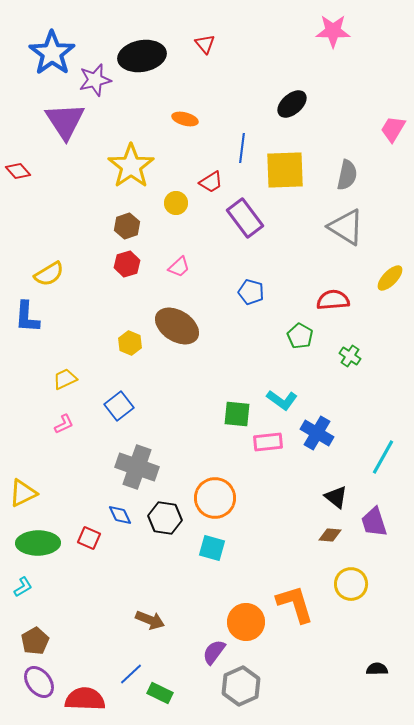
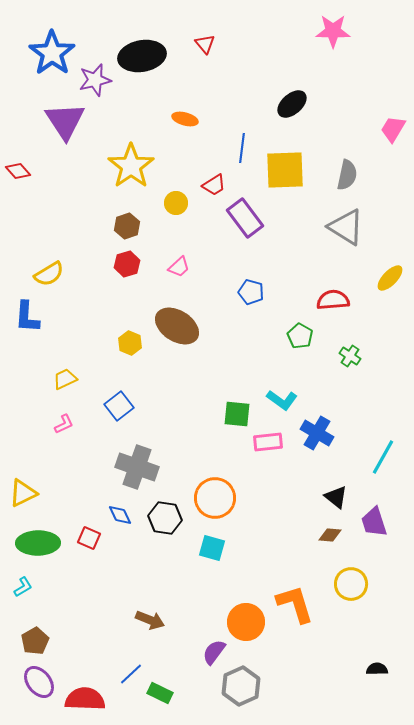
red trapezoid at (211, 182): moved 3 px right, 3 px down
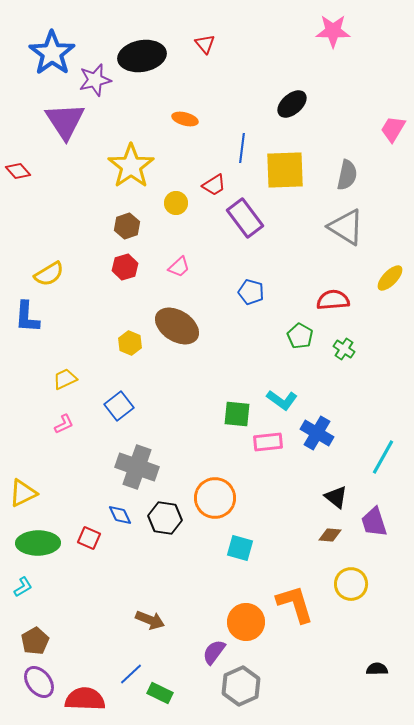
red hexagon at (127, 264): moved 2 px left, 3 px down
green cross at (350, 356): moved 6 px left, 7 px up
cyan square at (212, 548): moved 28 px right
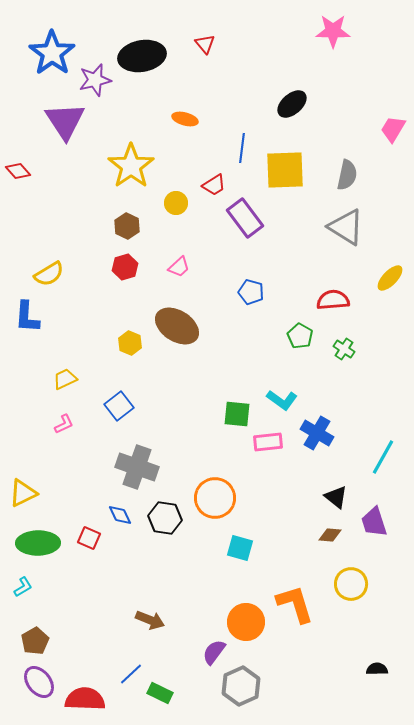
brown hexagon at (127, 226): rotated 15 degrees counterclockwise
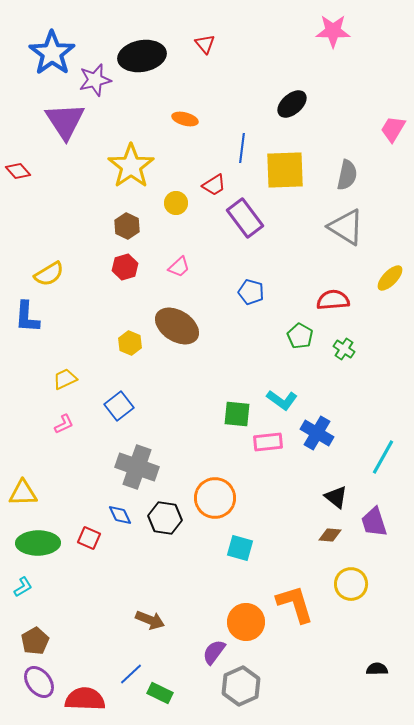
yellow triangle at (23, 493): rotated 24 degrees clockwise
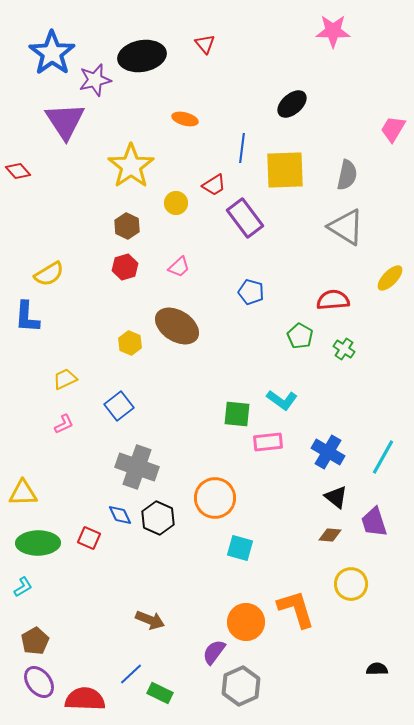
blue cross at (317, 433): moved 11 px right, 19 px down
black hexagon at (165, 518): moved 7 px left; rotated 16 degrees clockwise
orange L-shape at (295, 604): moved 1 px right, 5 px down
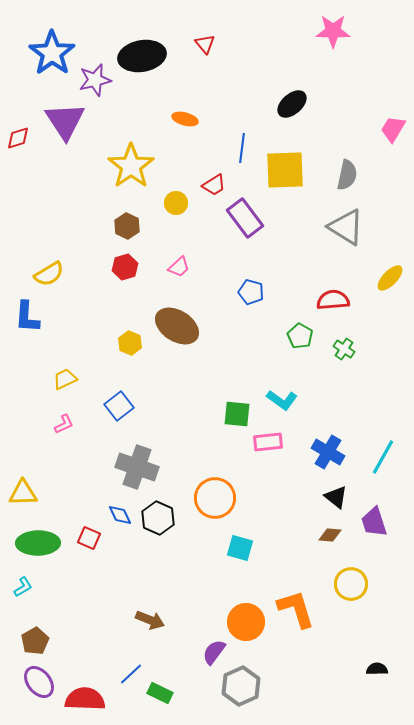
red diamond at (18, 171): moved 33 px up; rotated 65 degrees counterclockwise
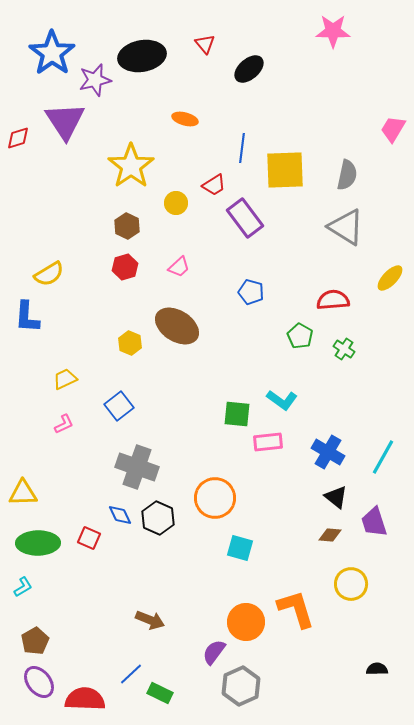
black ellipse at (292, 104): moved 43 px left, 35 px up
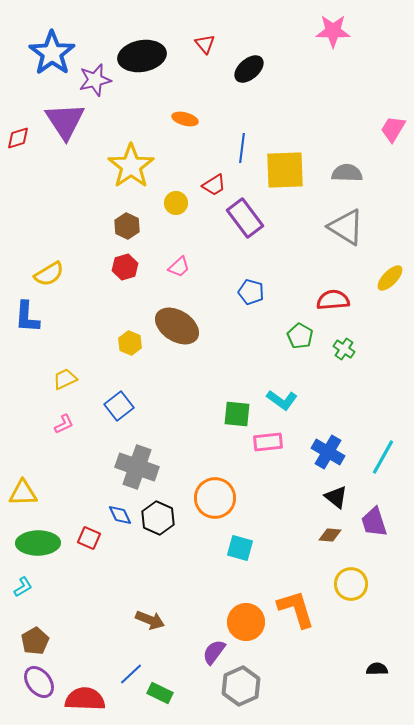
gray semicircle at (347, 175): moved 2 px up; rotated 100 degrees counterclockwise
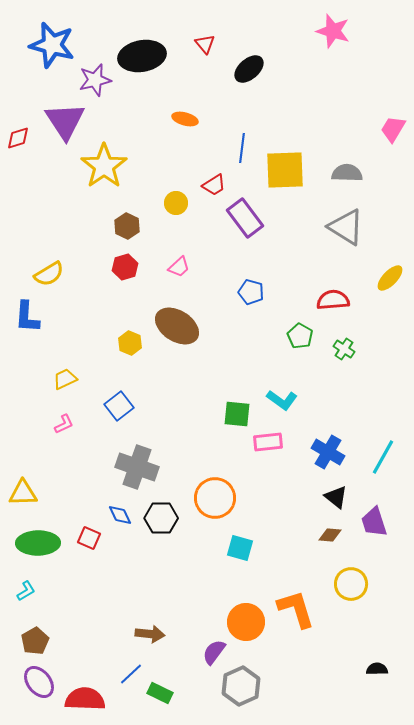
pink star at (333, 31): rotated 16 degrees clockwise
blue star at (52, 53): moved 8 px up; rotated 21 degrees counterclockwise
yellow star at (131, 166): moved 27 px left
black hexagon at (158, 518): moved 3 px right; rotated 24 degrees counterclockwise
cyan L-shape at (23, 587): moved 3 px right, 4 px down
brown arrow at (150, 620): moved 14 px down; rotated 16 degrees counterclockwise
